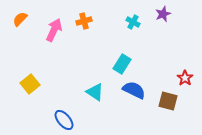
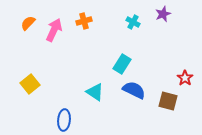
orange semicircle: moved 8 px right, 4 px down
blue ellipse: rotated 45 degrees clockwise
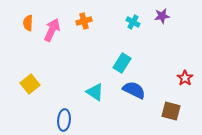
purple star: moved 1 px left, 2 px down; rotated 14 degrees clockwise
orange semicircle: rotated 42 degrees counterclockwise
pink arrow: moved 2 px left
cyan rectangle: moved 1 px up
brown square: moved 3 px right, 10 px down
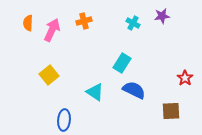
cyan cross: moved 1 px down
yellow square: moved 19 px right, 9 px up
brown square: rotated 18 degrees counterclockwise
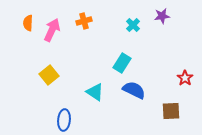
cyan cross: moved 2 px down; rotated 16 degrees clockwise
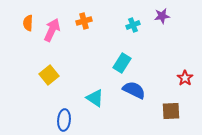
cyan cross: rotated 24 degrees clockwise
cyan triangle: moved 6 px down
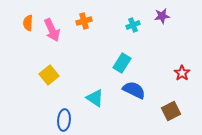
pink arrow: rotated 130 degrees clockwise
red star: moved 3 px left, 5 px up
brown square: rotated 24 degrees counterclockwise
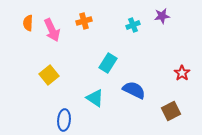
cyan rectangle: moved 14 px left
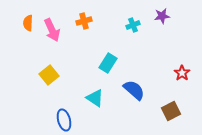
blue semicircle: rotated 15 degrees clockwise
blue ellipse: rotated 20 degrees counterclockwise
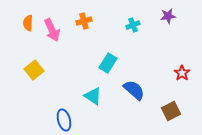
purple star: moved 6 px right
yellow square: moved 15 px left, 5 px up
cyan triangle: moved 2 px left, 2 px up
